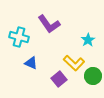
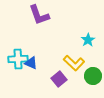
purple L-shape: moved 10 px left, 9 px up; rotated 15 degrees clockwise
cyan cross: moved 1 px left, 22 px down; rotated 18 degrees counterclockwise
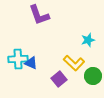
cyan star: rotated 16 degrees clockwise
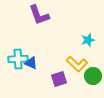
yellow L-shape: moved 3 px right, 1 px down
purple square: rotated 21 degrees clockwise
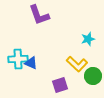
cyan star: moved 1 px up
purple square: moved 1 px right, 6 px down
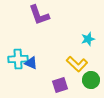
green circle: moved 2 px left, 4 px down
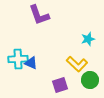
green circle: moved 1 px left
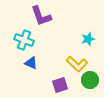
purple L-shape: moved 2 px right, 1 px down
cyan cross: moved 6 px right, 19 px up; rotated 24 degrees clockwise
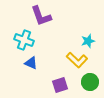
cyan star: moved 2 px down
yellow L-shape: moved 4 px up
green circle: moved 2 px down
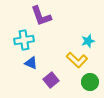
cyan cross: rotated 30 degrees counterclockwise
purple square: moved 9 px left, 5 px up; rotated 21 degrees counterclockwise
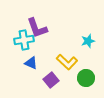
purple L-shape: moved 4 px left, 12 px down
yellow L-shape: moved 10 px left, 2 px down
green circle: moved 4 px left, 4 px up
